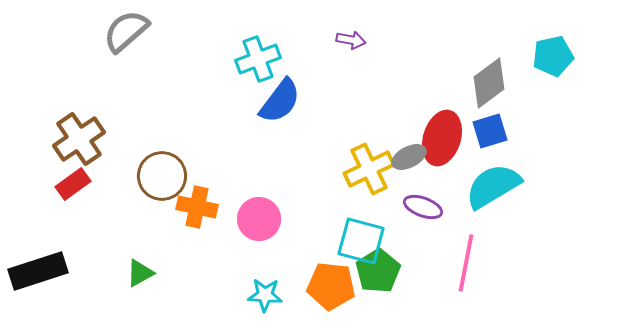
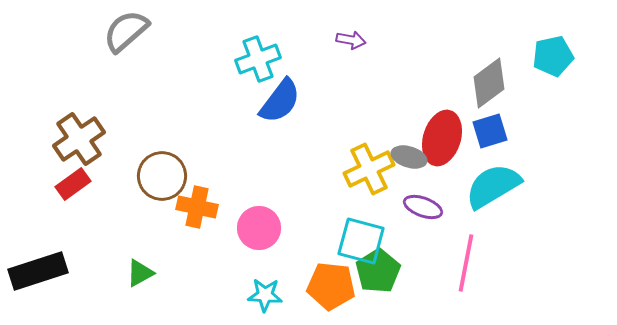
gray ellipse: rotated 44 degrees clockwise
pink circle: moved 9 px down
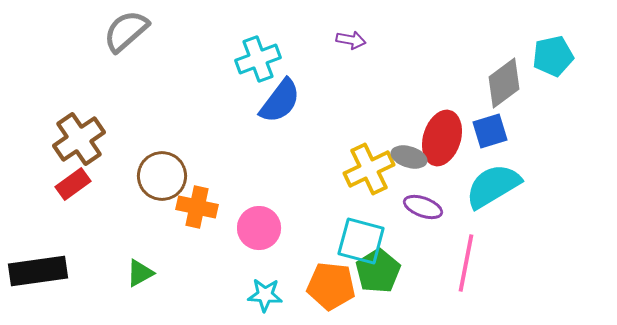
gray diamond: moved 15 px right
black rectangle: rotated 10 degrees clockwise
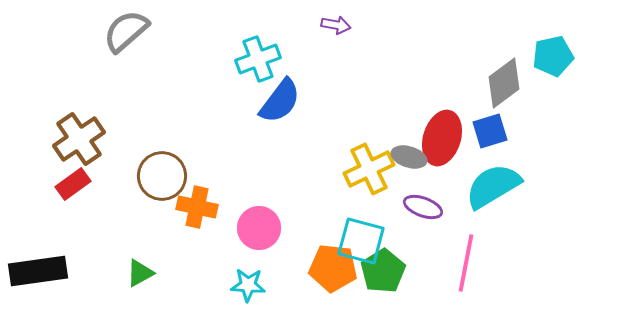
purple arrow: moved 15 px left, 15 px up
green pentagon: moved 5 px right
orange pentagon: moved 2 px right, 18 px up
cyan star: moved 17 px left, 10 px up
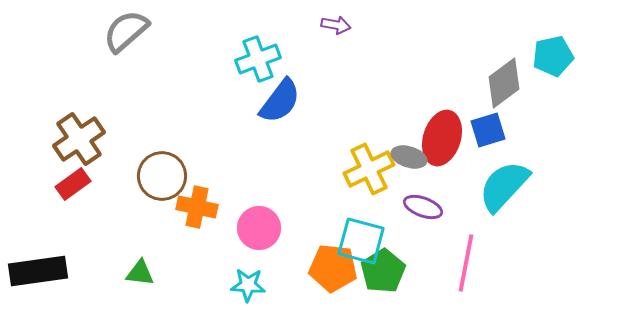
blue square: moved 2 px left, 1 px up
cyan semicircle: moved 11 px right; rotated 16 degrees counterclockwise
green triangle: rotated 36 degrees clockwise
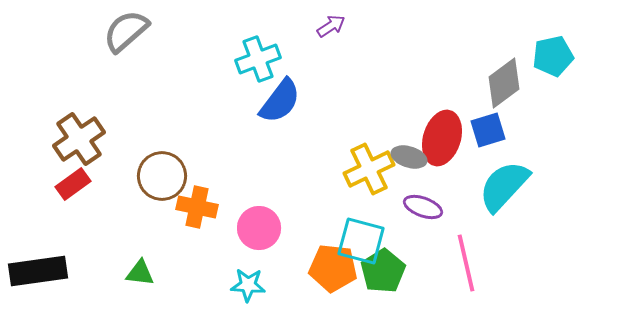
purple arrow: moved 5 px left, 1 px down; rotated 44 degrees counterclockwise
pink line: rotated 24 degrees counterclockwise
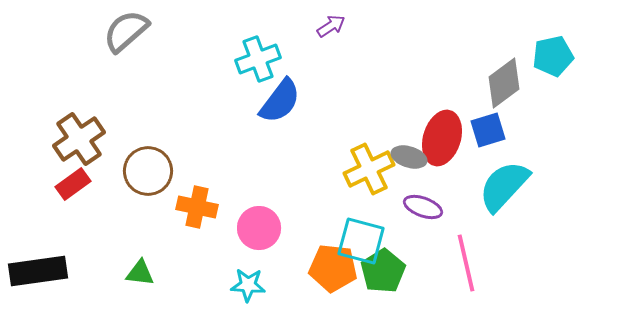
brown circle: moved 14 px left, 5 px up
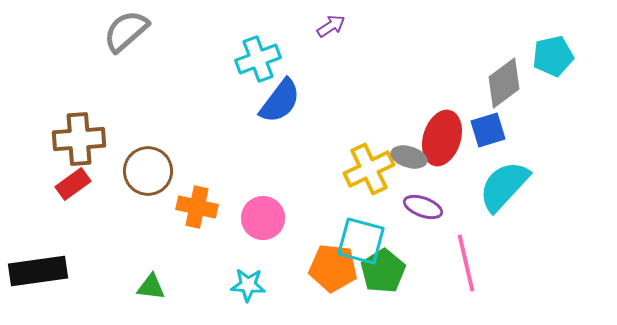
brown cross: rotated 30 degrees clockwise
pink circle: moved 4 px right, 10 px up
green triangle: moved 11 px right, 14 px down
